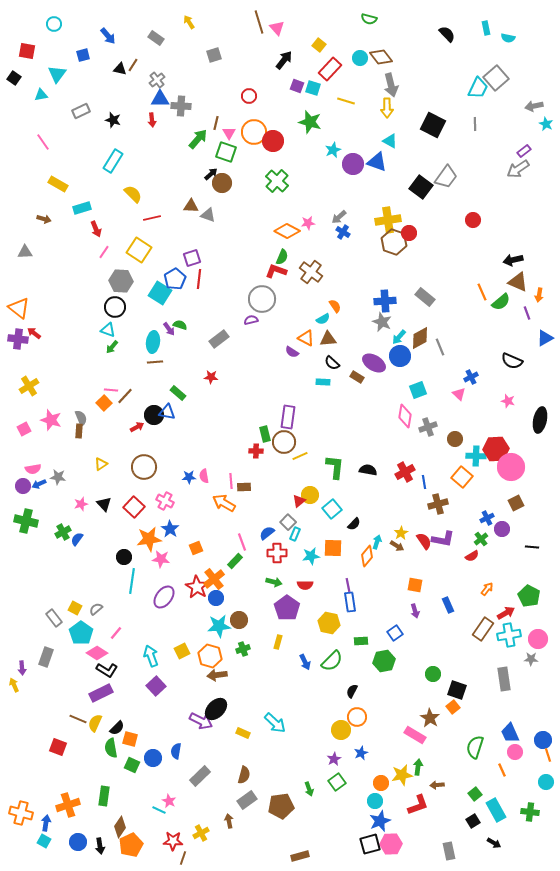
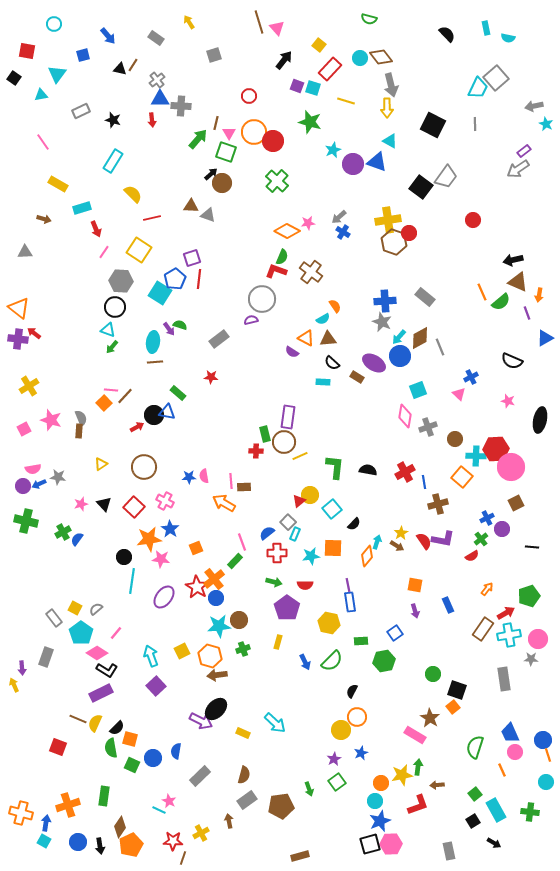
green pentagon at (529, 596): rotated 25 degrees clockwise
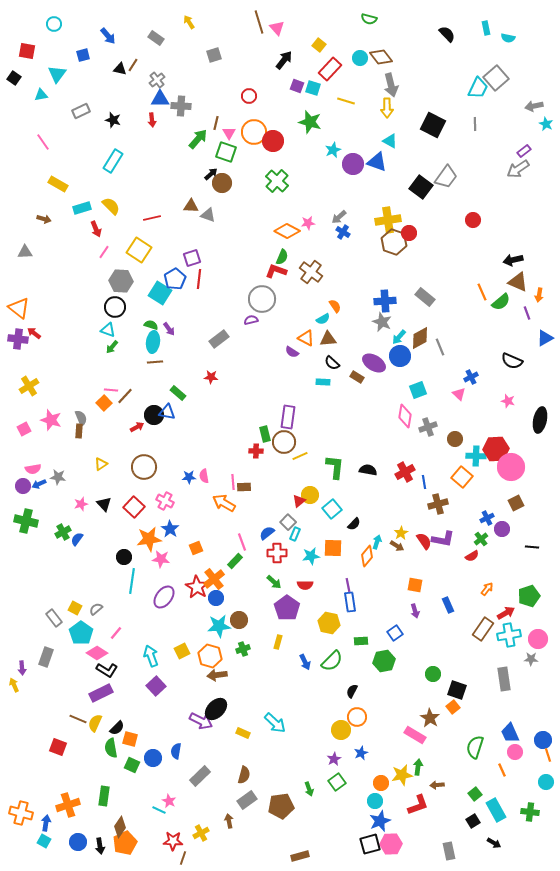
yellow semicircle at (133, 194): moved 22 px left, 12 px down
green semicircle at (180, 325): moved 29 px left
pink line at (231, 481): moved 2 px right, 1 px down
green arrow at (274, 582): rotated 28 degrees clockwise
orange pentagon at (131, 845): moved 6 px left, 2 px up
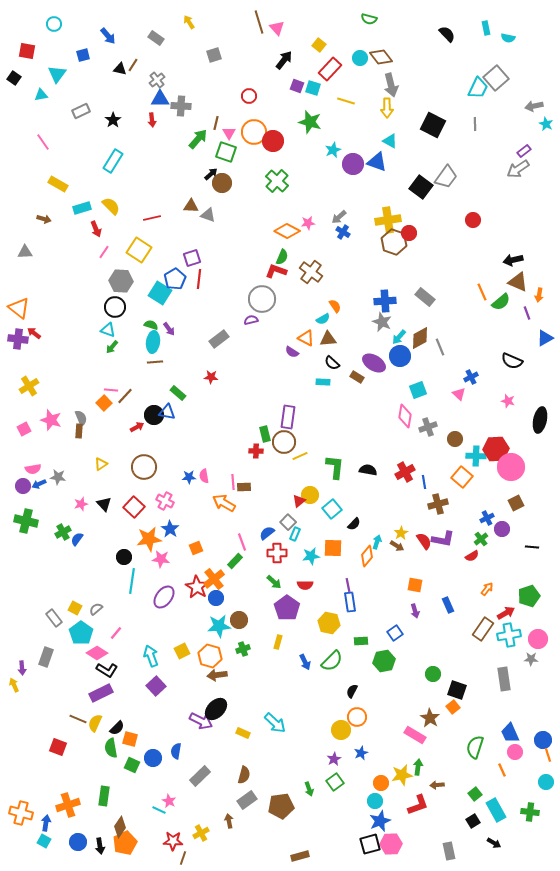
black star at (113, 120): rotated 21 degrees clockwise
green square at (337, 782): moved 2 px left
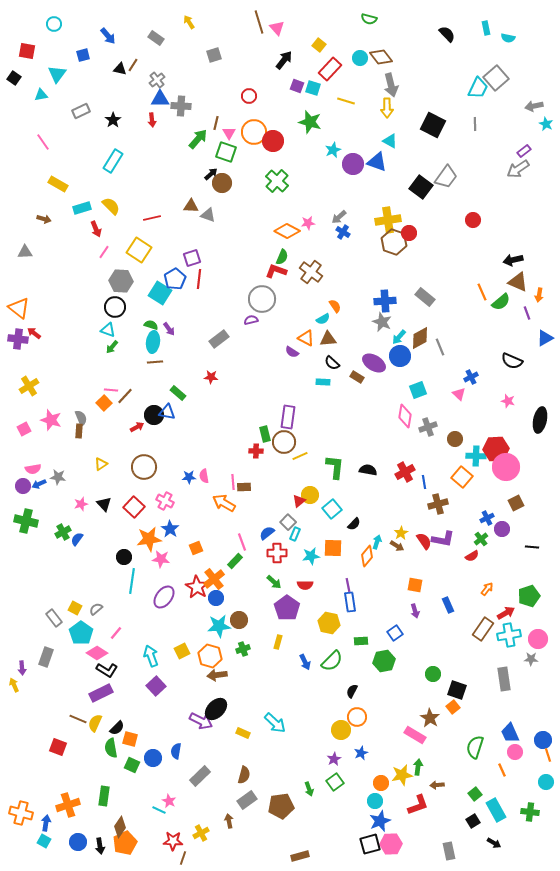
pink circle at (511, 467): moved 5 px left
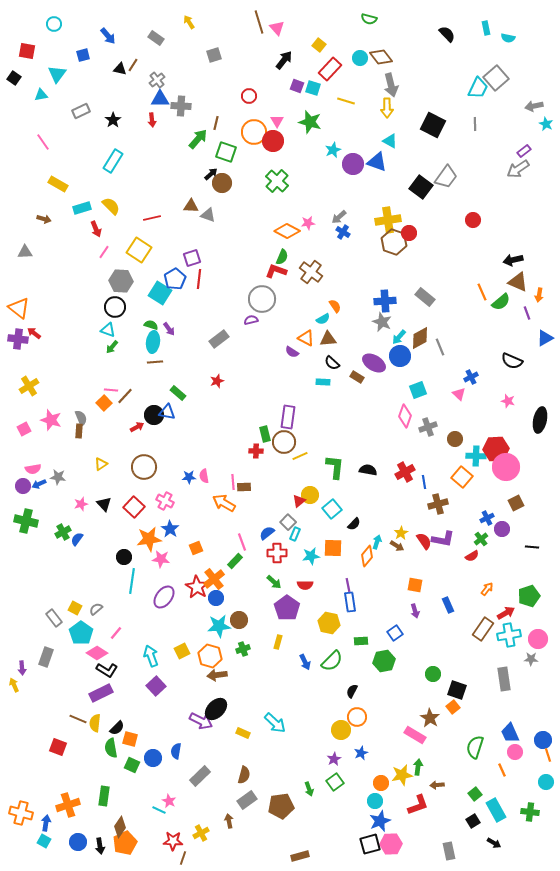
pink triangle at (229, 133): moved 48 px right, 12 px up
red star at (211, 377): moved 6 px right, 4 px down; rotated 24 degrees counterclockwise
pink diamond at (405, 416): rotated 10 degrees clockwise
yellow semicircle at (95, 723): rotated 18 degrees counterclockwise
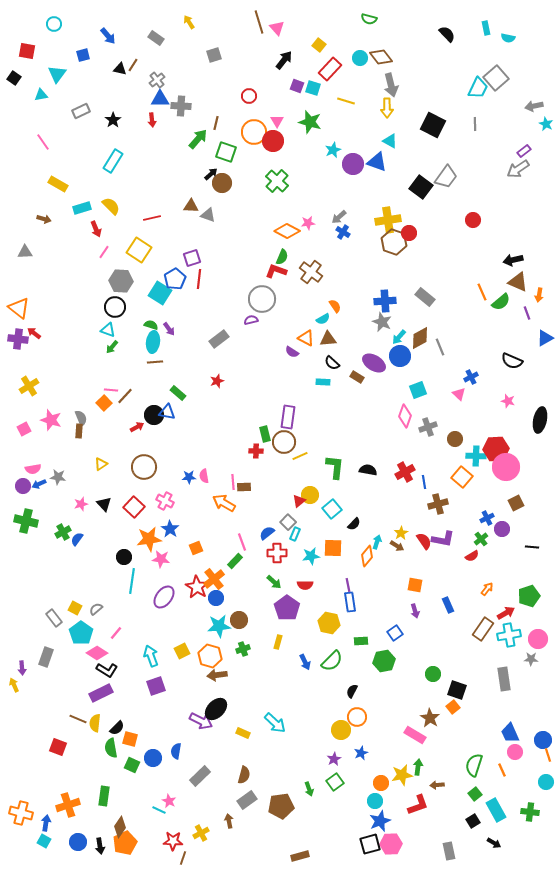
purple square at (156, 686): rotated 24 degrees clockwise
green semicircle at (475, 747): moved 1 px left, 18 px down
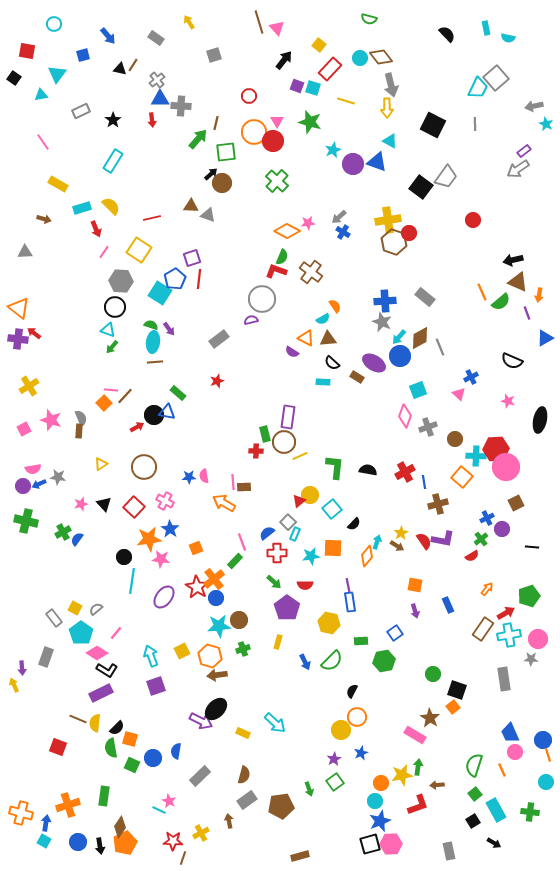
green square at (226, 152): rotated 25 degrees counterclockwise
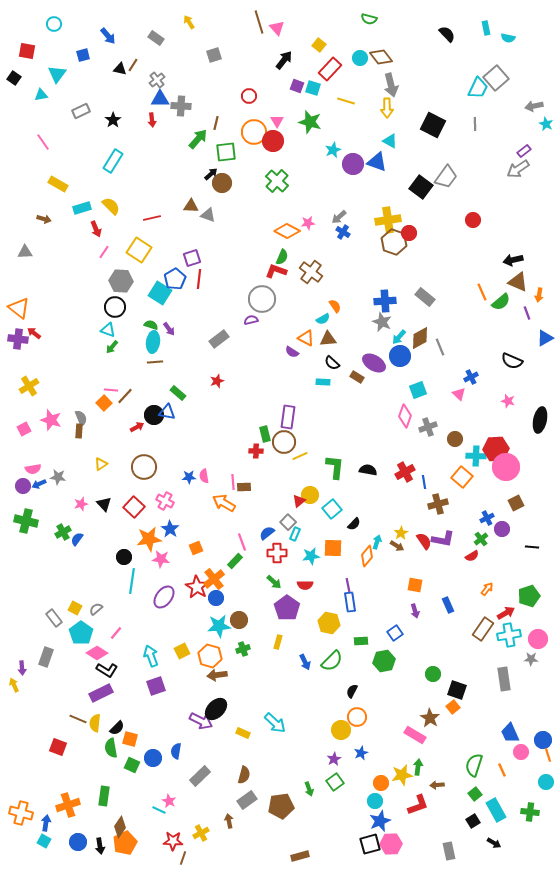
pink circle at (515, 752): moved 6 px right
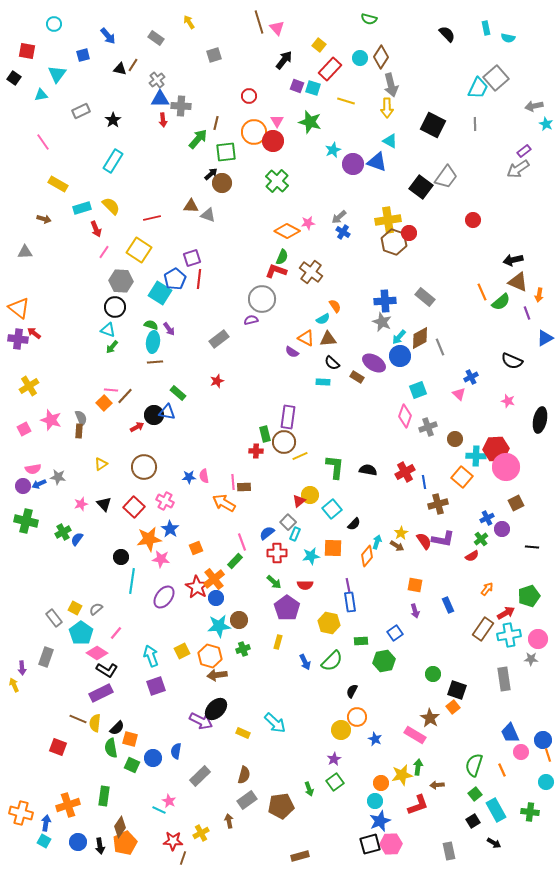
brown diamond at (381, 57): rotated 70 degrees clockwise
red arrow at (152, 120): moved 11 px right
black circle at (124, 557): moved 3 px left
blue star at (361, 753): moved 14 px right, 14 px up; rotated 24 degrees counterclockwise
